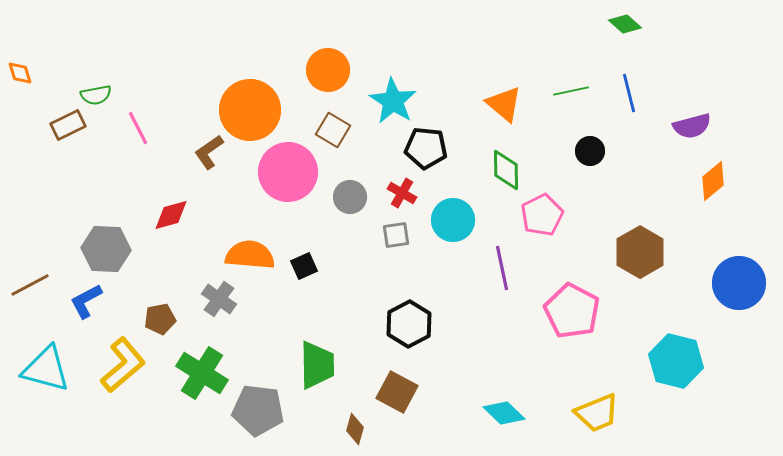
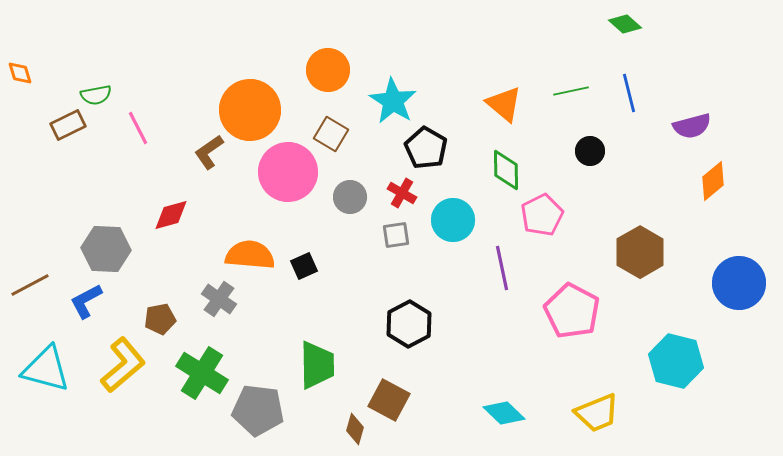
brown square at (333, 130): moved 2 px left, 4 px down
black pentagon at (426, 148): rotated 24 degrees clockwise
brown square at (397, 392): moved 8 px left, 8 px down
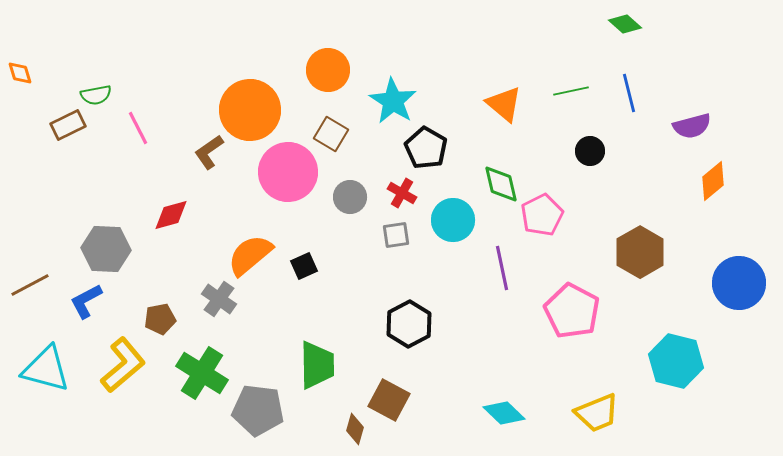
green diamond at (506, 170): moved 5 px left, 14 px down; rotated 12 degrees counterclockwise
orange semicircle at (250, 255): rotated 45 degrees counterclockwise
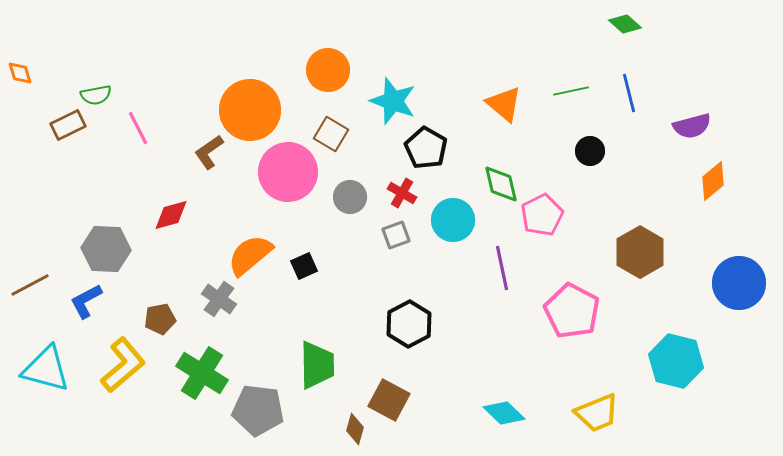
cyan star at (393, 101): rotated 12 degrees counterclockwise
gray square at (396, 235): rotated 12 degrees counterclockwise
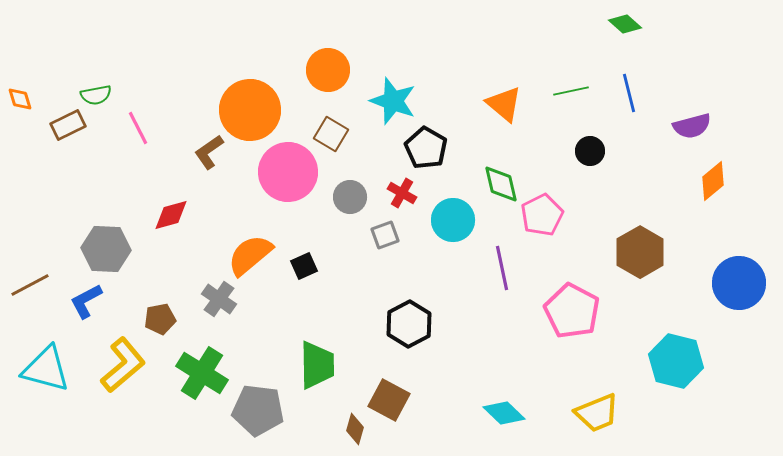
orange diamond at (20, 73): moved 26 px down
gray square at (396, 235): moved 11 px left
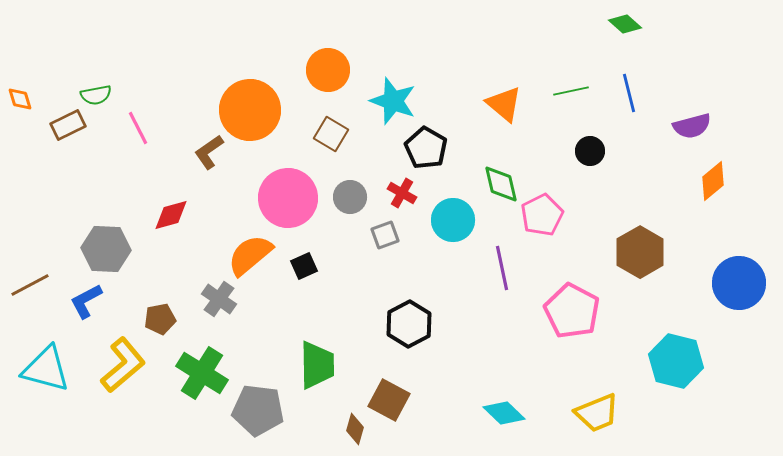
pink circle at (288, 172): moved 26 px down
